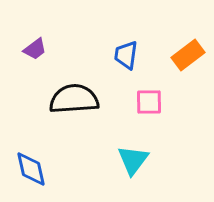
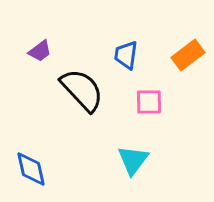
purple trapezoid: moved 5 px right, 2 px down
black semicircle: moved 8 px right, 9 px up; rotated 51 degrees clockwise
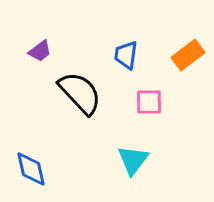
black semicircle: moved 2 px left, 3 px down
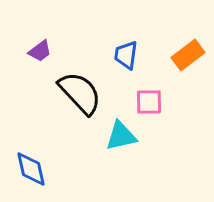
cyan triangle: moved 12 px left, 24 px up; rotated 40 degrees clockwise
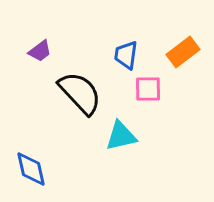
orange rectangle: moved 5 px left, 3 px up
pink square: moved 1 px left, 13 px up
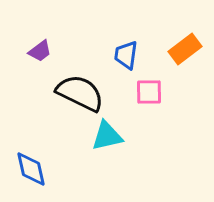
orange rectangle: moved 2 px right, 3 px up
pink square: moved 1 px right, 3 px down
black semicircle: rotated 21 degrees counterclockwise
cyan triangle: moved 14 px left
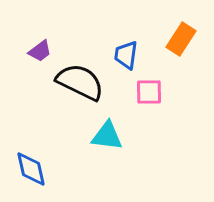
orange rectangle: moved 4 px left, 10 px up; rotated 20 degrees counterclockwise
black semicircle: moved 11 px up
cyan triangle: rotated 20 degrees clockwise
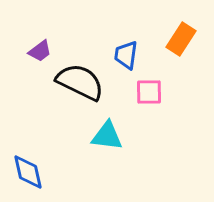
blue diamond: moved 3 px left, 3 px down
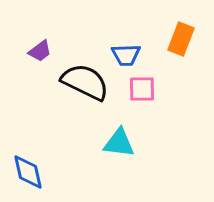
orange rectangle: rotated 12 degrees counterclockwise
blue trapezoid: rotated 100 degrees counterclockwise
black semicircle: moved 5 px right
pink square: moved 7 px left, 3 px up
cyan triangle: moved 12 px right, 7 px down
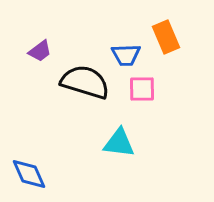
orange rectangle: moved 15 px left, 2 px up; rotated 44 degrees counterclockwise
black semicircle: rotated 9 degrees counterclockwise
blue diamond: moved 1 px right, 2 px down; rotated 12 degrees counterclockwise
